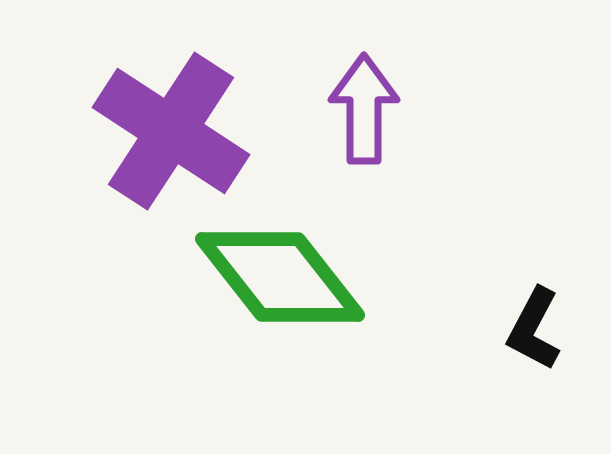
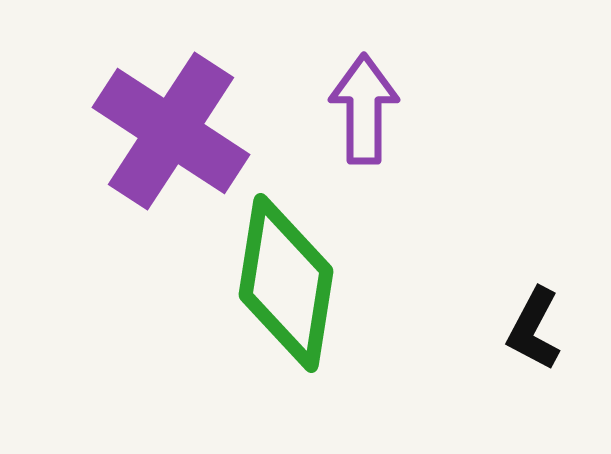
green diamond: moved 6 px right, 6 px down; rotated 47 degrees clockwise
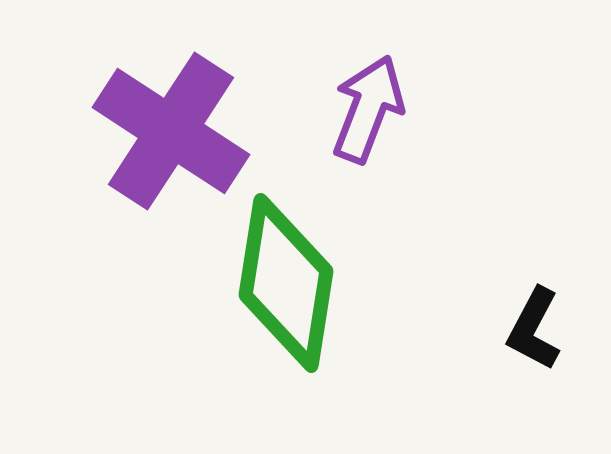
purple arrow: moved 4 px right; rotated 21 degrees clockwise
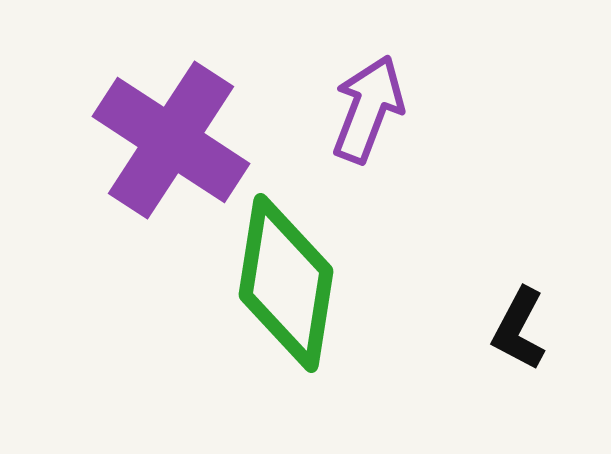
purple cross: moved 9 px down
black L-shape: moved 15 px left
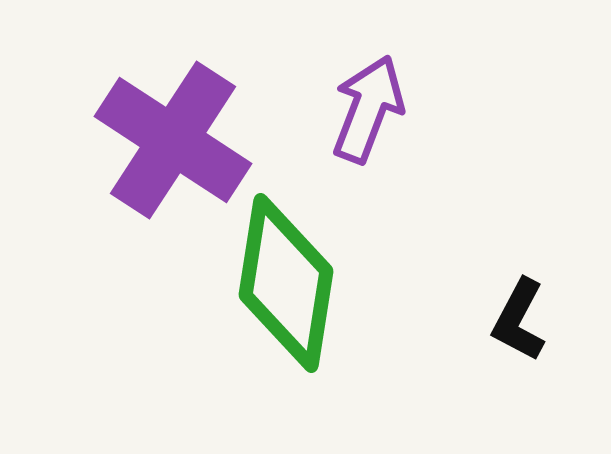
purple cross: moved 2 px right
black L-shape: moved 9 px up
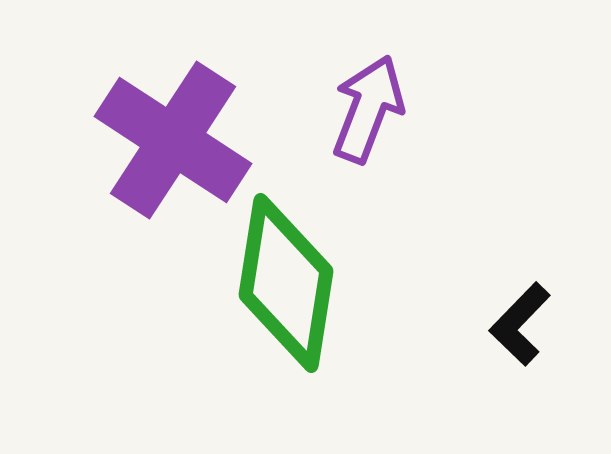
black L-shape: moved 1 px right, 4 px down; rotated 16 degrees clockwise
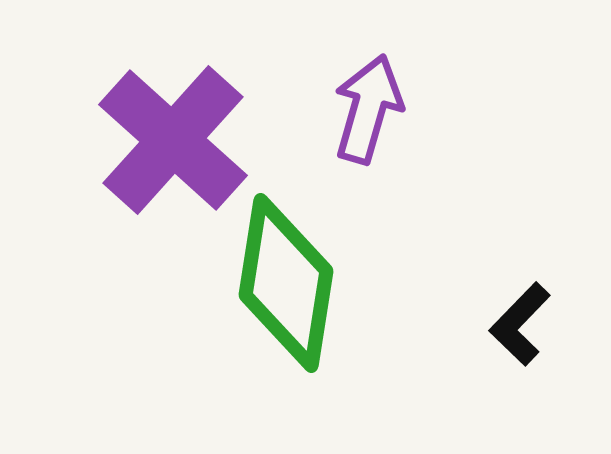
purple arrow: rotated 5 degrees counterclockwise
purple cross: rotated 9 degrees clockwise
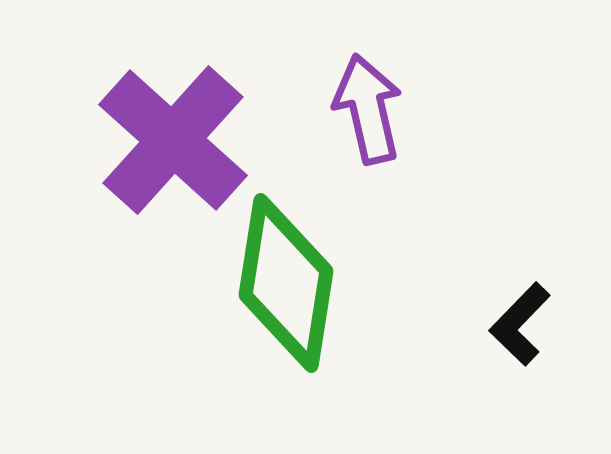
purple arrow: rotated 29 degrees counterclockwise
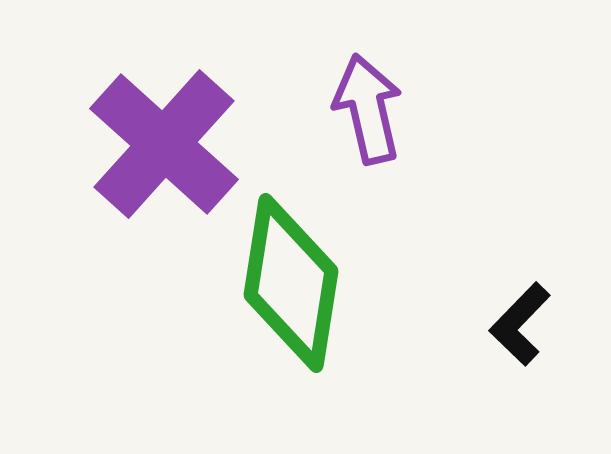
purple cross: moved 9 px left, 4 px down
green diamond: moved 5 px right
